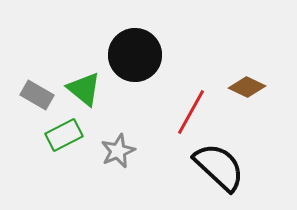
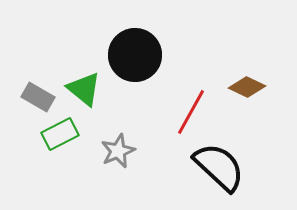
gray rectangle: moved 1 px right, 2 px down
green rectangle: moved 4 px left, 1 px up
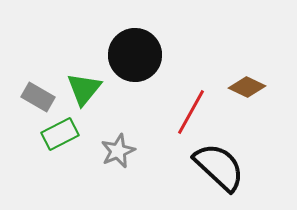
green triangle: rotated 30 degrees clockwise
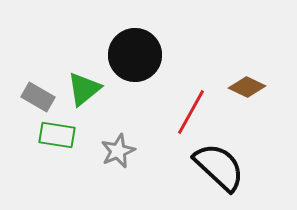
green triangle: rotated 12 degrees clockwise
green rectangle: moved 3 px left, 1 px down; rotated 36 degrees clockwise
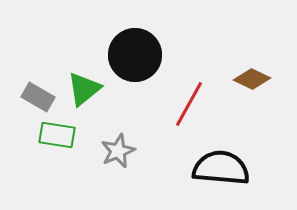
brown diamond: moved 5 px right, 8 px up
red line: moved 2 px left, 8 px up
black semicircle: moved 2 px right, 1 px down; rotated 38 degrees counterclockwise
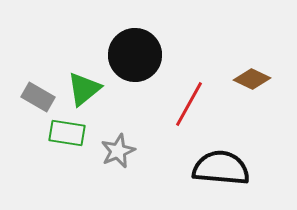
green rectangle: moved 10 px right, 2 px up
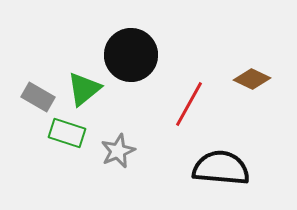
black circle: moved 4 px left
green rectangle: rotated 9 degrees clockwise
